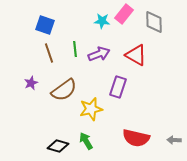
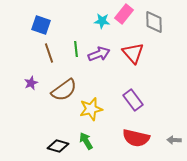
blue square: moved 4 px left
green line: moved 1 px right
red triangle: moved 3 px left, 2 px up; rotated 20 degrees clockwise
purple rectangle: moved 15 px right, 13 px down; rotated 55 degrees counterclockwise
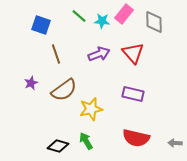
green line: moved 3 px right, 33 px up; rotated 42 degrees counterclockwise
brown line: moved 7 px right, 1 px down
purple rectangle: moved 6 px up; rotated 40 degrees counterclockwise
gray arrow: moved 1 px right, 3 px down
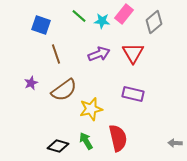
gray diamond: rotated 50 degrees clockwise
red triangle: rotated 10 degrees clockwise
red semicircle: moved 18 px left; rotated 116 degrees counterclockwise
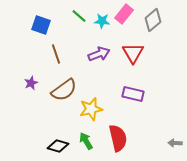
gray diamond: moved 1 px left, 2 px up
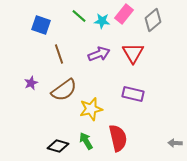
brown line: moved 3 px right
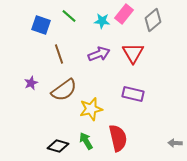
green line: moved 10 px left
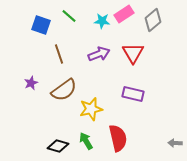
pink rectangle: rotated 18 degrees clockwise
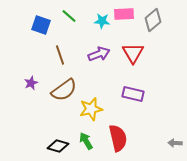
pink rectangle: rotated 30 degrees clockwise
brown line: moved 1 px right, 1 px down
